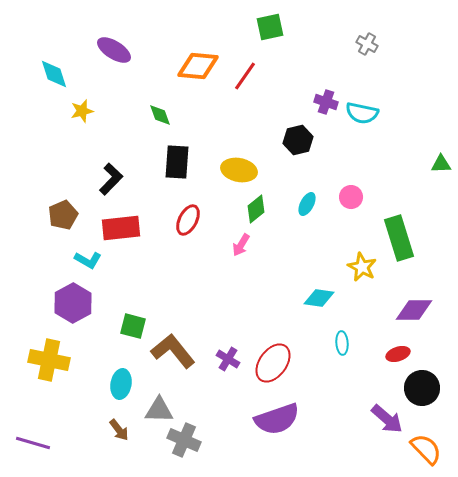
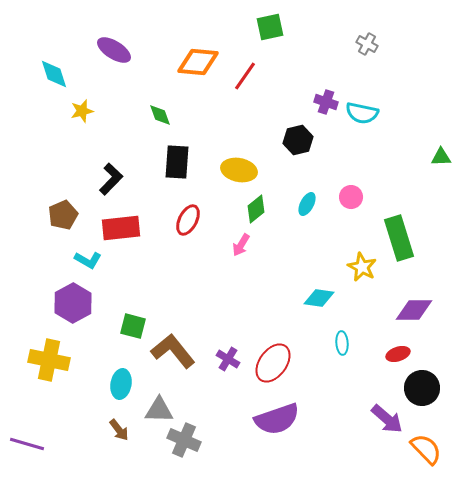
orange diamond at (198, 66): moved 4 px up
green triangle at (441, 164): moved 7 px up
purple line at (33, 443): moved 6 px left, 1 px down
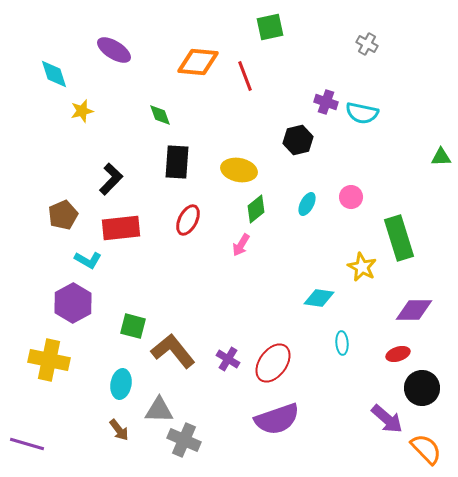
red line at (245, 76): rotated 56 degrees counterclockwise
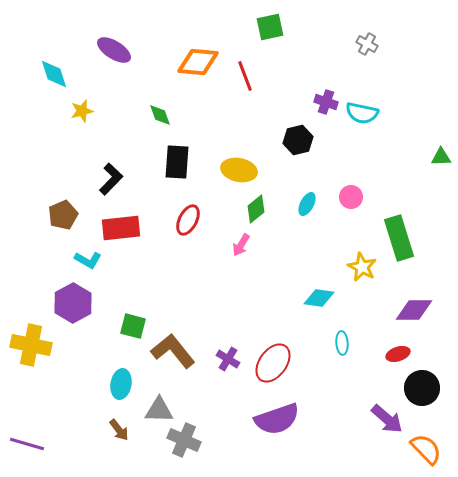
yellow cross at (49, 360): moved 18 px left, 15 px up
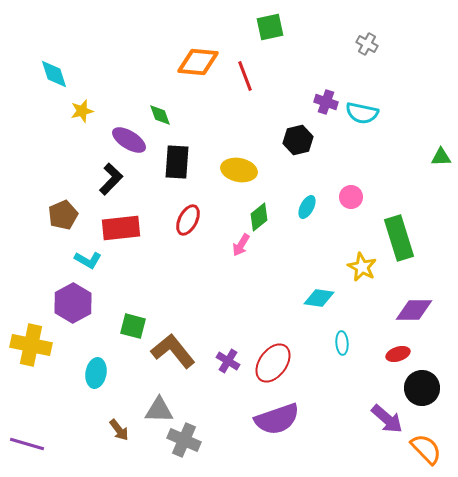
purple ellipse at (114, 50): moved 15 px right, 90 px down
cyan ellipse at (307, 204): moved 3 px down
green diamond at (256, 209): moved 3 px right, 8 px down
purple cross at (228, 359): moved 2 px down
cyan ellipse at (121, 384): moved 25 px left, 11 px up
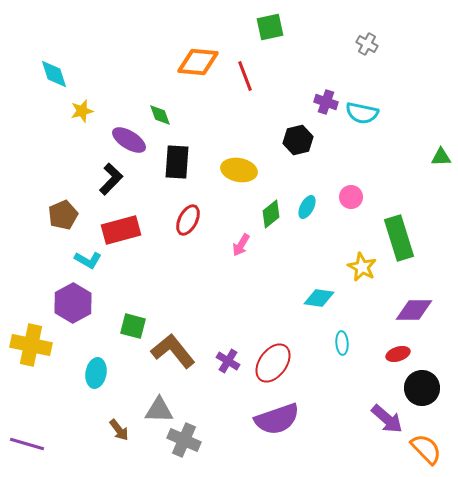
green diamond at (259, 217): moved 12 px right, 3 px up
red rectangle at (121, 228): moved 2 px down; rotated 9 degrees counterclockwise
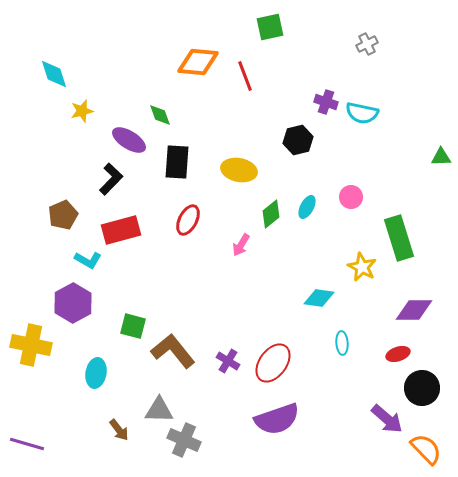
gray cross at (367, 44): rotated 35 degrees clockwise
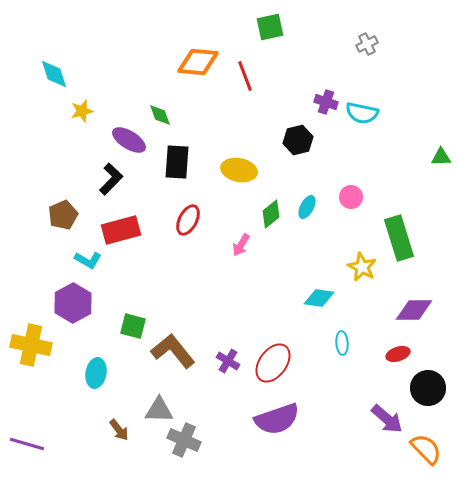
black circle at (422, 388): moved 6 px right
